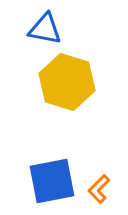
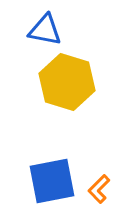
blue triangle: moved 1 px down
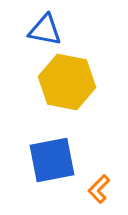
yellow hexagon: rotated 6 degrees counterclockwise
blue square: moved 21 px up
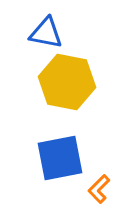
blue triangle: moved 1 px right, 3 px down
blue square: moved 8 px right, 2 px up
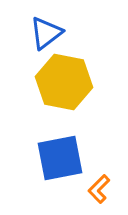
blue triangle: rotated 48 degrees counterclockwise
yellow hexagon: moved 3 px left
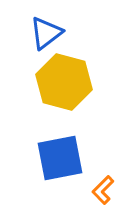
yellow hexagon: rotated 4 degrees clockwise
orange L-shape: moved 4 px right, 1 px down
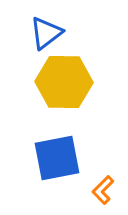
yellow hexagon: rotated 14 degrees counterclockwise
blue square: moved 3 px left
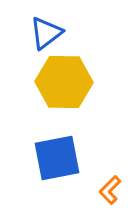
orange L-shape: moved 7 px right
